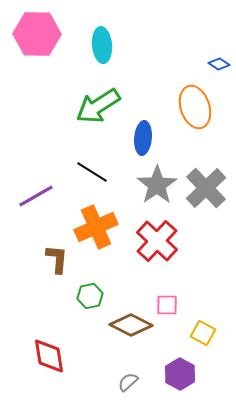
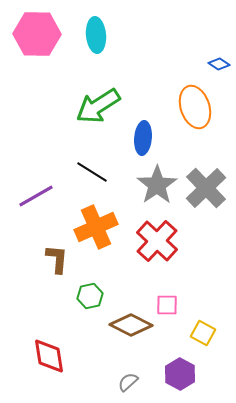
cyan ellipse: moved 6 px left, 10 px up
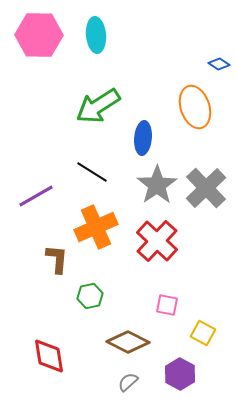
pink hexagon: moved 2 px right, 1 px down
pink square: rotated 10 degrees clockwise
brown diamond: moved 3 px left, 17 px down
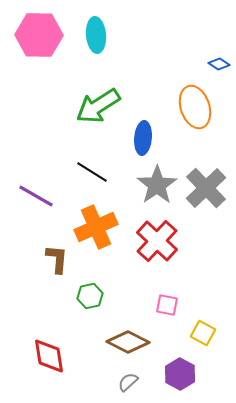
purple line: rotated 60 degrees clockwise
